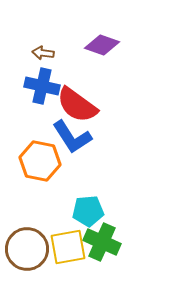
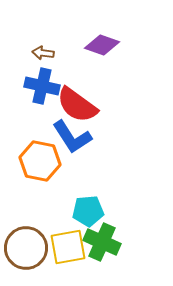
brown circle: moved 1 px left, 1 px up
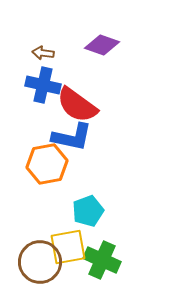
blue cross: moved 1 px right, 1 px up
blue L-shape: rotated 45 degrees counterclockwise
orange hexagon: moved 7 px right, 3 px down; rotated 21 degrees counterclockwise
cyan pentagon: rotated 16 degrees counterclockwise
green cross: moved 18 px down
brown circle: moved 14 px right, 14 px down
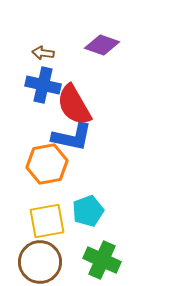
red semicircle: moved 3 px left; rotated 24 degrees clockwise
yellow square: moved 21 px left, 26 px up
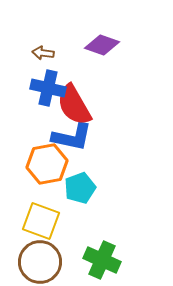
blue cross: moved 5 px right, 3 px down
cyan pentagon: moved 8 px left, 23 px up
yellow square: moved 6 px left; rotated 30 degrees clockwise
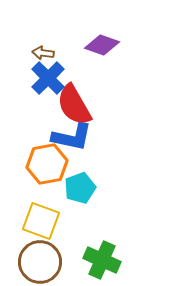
blue cross: moved 10 px up; rotated 32 degrees clockwise
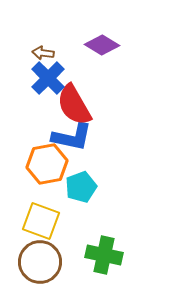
purple diamond: rotated 12 degrees clockwise
cyan pentagon: moved 1 px right, 1 px up
green cross: moved 2 px right, 5 px up; rotated 12 degrees counterclockwise
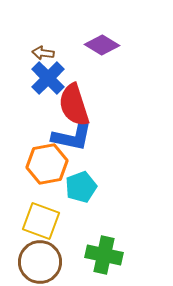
red semicircle: rotated 12 degrees clockwise
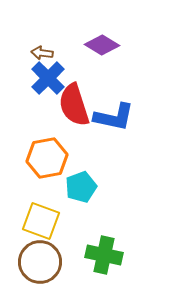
brown arrow: moved 1 px left
blue L-shape: moved 42 px right, 20 px up
orange hexagon: moved 6 px up
